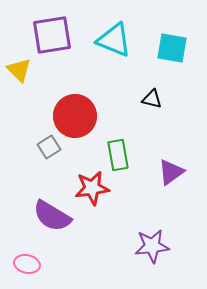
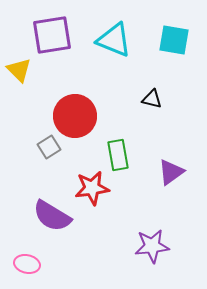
cyan square: moved 2 px right, 8 px up
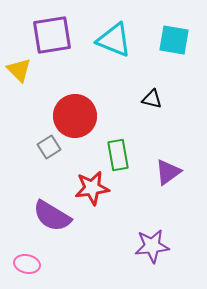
purple triangle: moved 3 px left
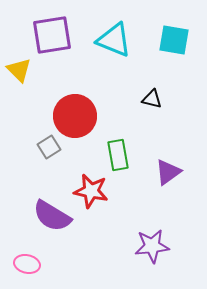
red star: moved 1 px left, 3 px down; rotated 20 degrees clockwise
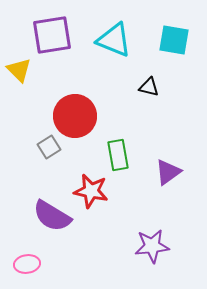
black triangle: moved 3 px left, 12 px up
pink ellipse: rotated 20 degrees counterclockwise
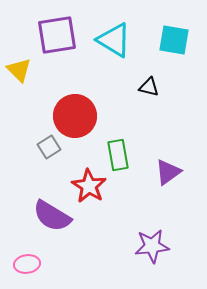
purple square: moved 5 px right
cyan triangle: rotated 9 degrees clockwise
red star: moved 2 px left, 5 px up; rotated 20 degrees clockwise
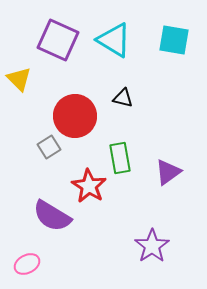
purple square: moved 1 px right, 5 px down; rotated 33 degrees clockwise
yellow triangle: moved 9 px down
black triangle: moved 26 px left, 11 px down
green rectangle: moved 2 px right, 3 px down
purple star: rotated 28 degrees counterclockwise
pink ellipse: rotated 20 degrees counterclockwise
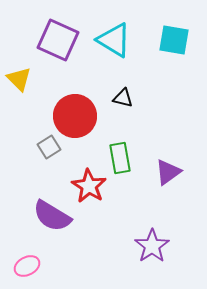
pink ellipse: moved 2 px down
